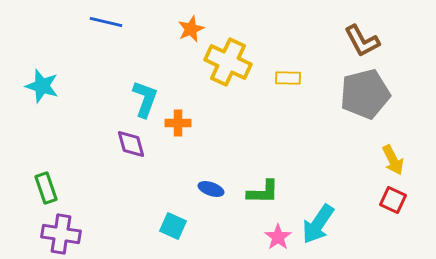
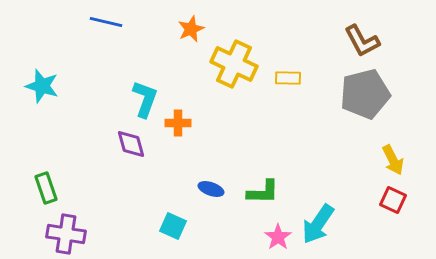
yellow cross: moved 6 px right, 2 px down
purple cross: moved 5 px right
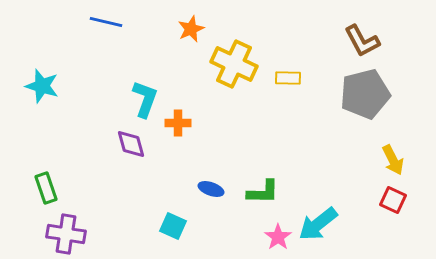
cyan arrow: rotated 18 degrees clockwise
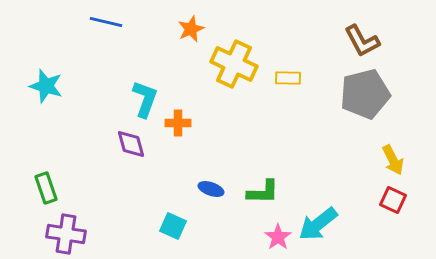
cyan star: moved 4 px right
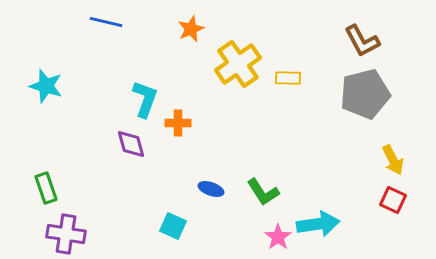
yellow cross: moved 4 px right; rotated 30 degrees clockwise
green L-shape: rotated 56 degrees clockwise
cyan arrow: rotated 150 degrees counterclockwise
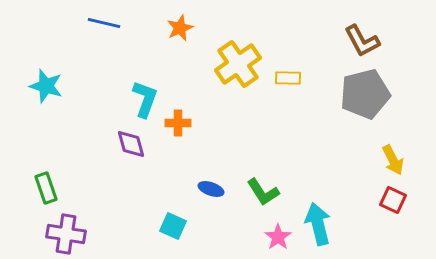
blue line: moved 2 px left, 1 px down
orange star: moved 11 px left, 1 px up
cyan arrow: rotated 96 degrees counterclockwise
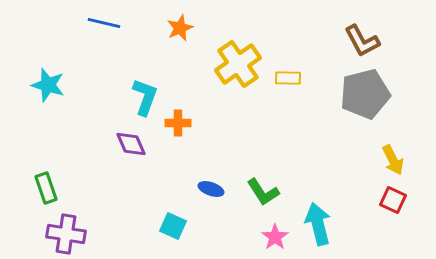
cyan star: moved 2 px right, 1 px up
cyan L-shape: moved 2 px up
purple diamond: rotated 8 degrees counterclockwise
pink star: moved 3 px left
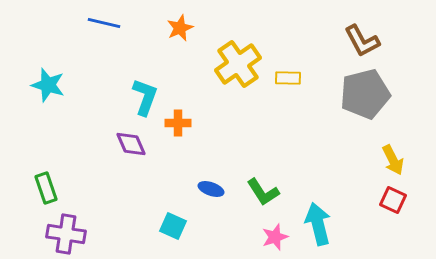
pink star: rotated 16 degrees clockwise
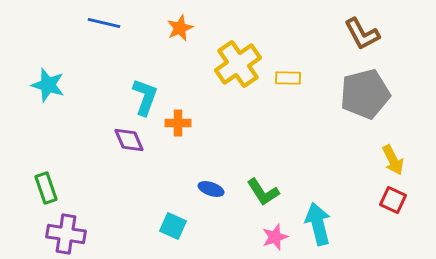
brown L-shape: moved 7 px up
purple diamond: moved 2 px left, 4 px up
